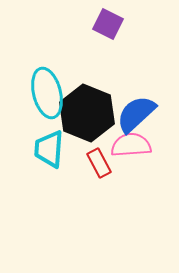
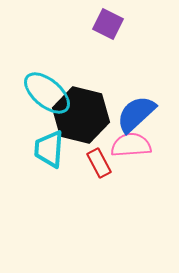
cyan ellipse: rotated 36 degrees counterclockwise
black hexagon: moved 6 px left, 2 px down; rotated 8 degrees counterclockwise
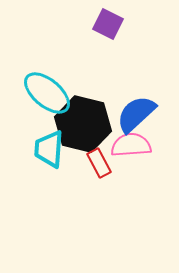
black hexagon: moved 2 px right, 9 px down
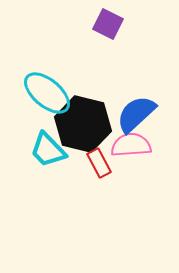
cyan trapezoid: moved 1 px left, 1 px down; rotated 48 degrees counterclockwise
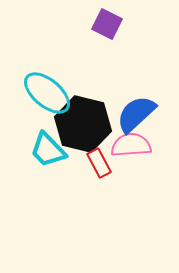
purple square: moved 1 px left
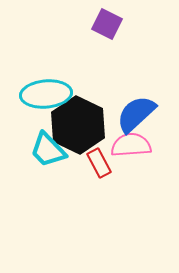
cyan ellipse: moved 1 px left, 1 px down; rotated 45 degrees counterclockwise
black hexagon: moved 5 px left, 1 px down; rotated 12 degrees clockwise
